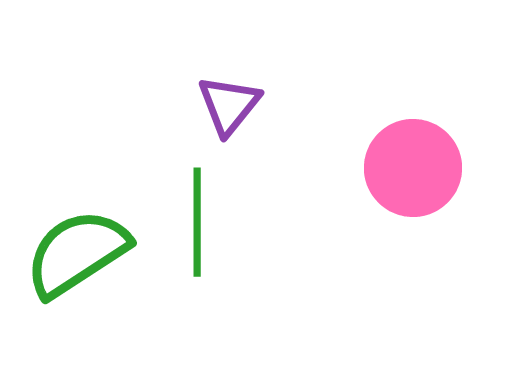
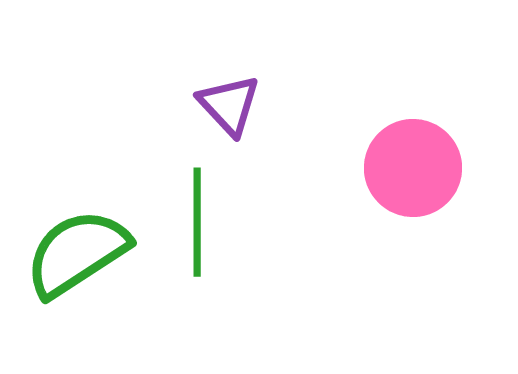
purple triangle: rotated 22 degrees counterclockwise
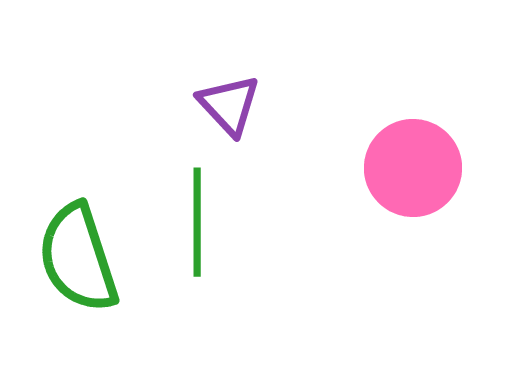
green semicircle: moved 1 px right, 5 px down; rotated 75 degrees counterclockwise
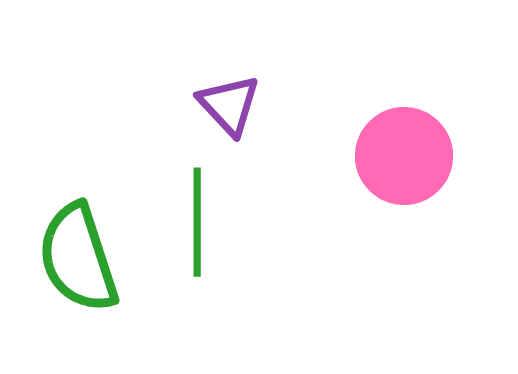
pink circle: moved 9 px left, 12 px up
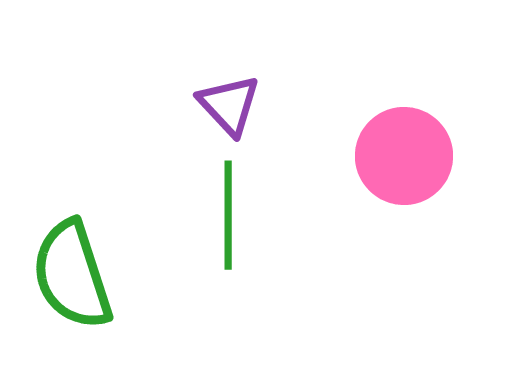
green line: moved 31 px right, 7 px up
green semicircle: moved 6 px left, 17 px down
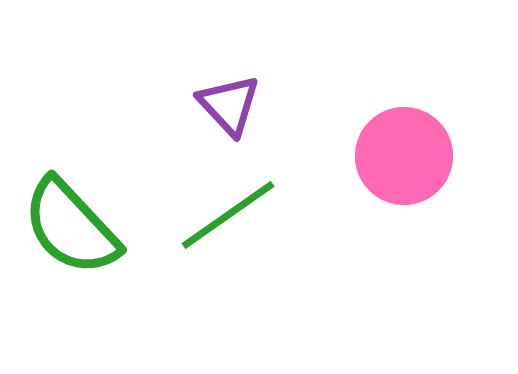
green line: rotated 55 degrees clockwise
green semicircle: moved 1 px left, 48 px up; rotated 25 degrees counterclockwise
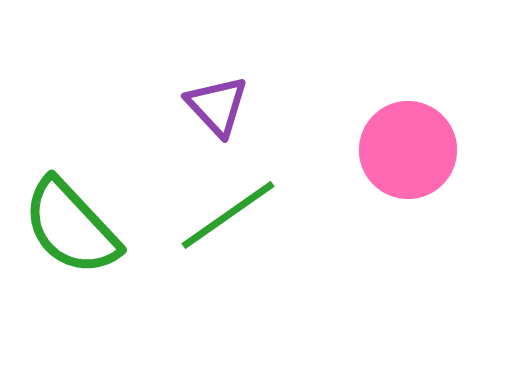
purple triangle: moved 12 px left, 1 px down
pink circle: moved 4 px right, 6 px up
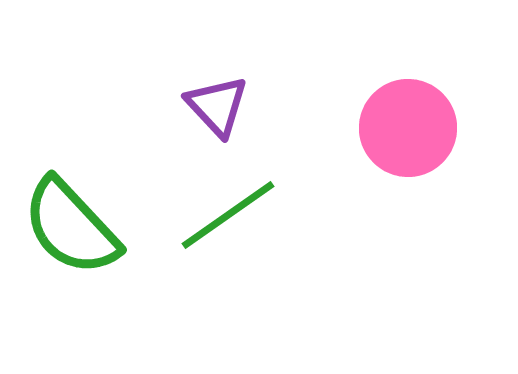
pink circle: moved 22 px up
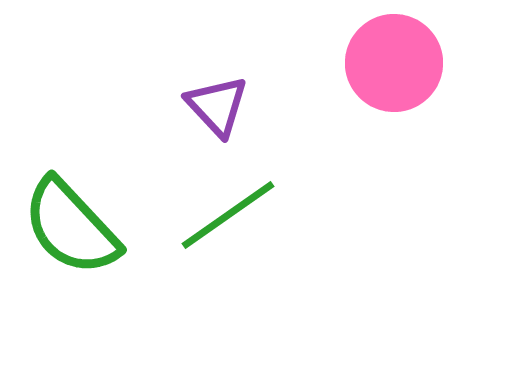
pink circle: moved 14 px left, 65 px up
